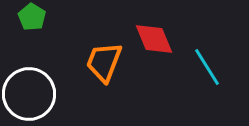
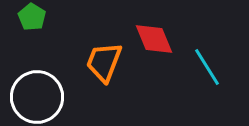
white circle: moved 8 px right, 3 px down
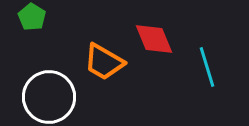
orange trapezoid: rotated 81 degrees counterclockwise
cyan line: rotated 15 degrees clockwise
white circle: moved 12 px right
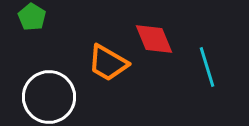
orange trapezoid: moved 4 px right, 1 px down
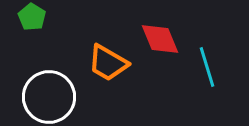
red diamond: moved 6 px right
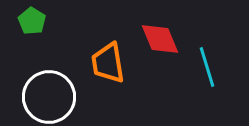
green pentagon: moved 4 px down
orange trapezoid: rotated 51 degrees clockwise
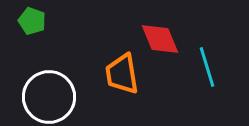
green pentagon: rotated 12 degrees counterclockwise
orange trapezoid: moved 14 px right, 11 px down
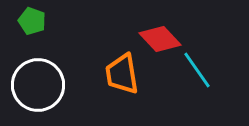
red diamond: rotated 21 degrees counterclockwise
cyan line: moved 10 px left, 3 px down; rotated 18 degrees counterclockwise
white circle: moved 11 px left, 12 px up
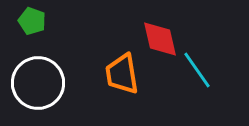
red diamond: rotated 30 degrees clockwise
white circle: moved 2 px up
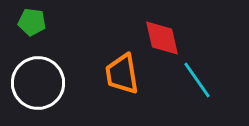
green pentagon: moved 1 px down; rotated 12 degrees counterclockwise
red diamond: moved 2 px right, 1 px up
cyan line: moved 10 px down
